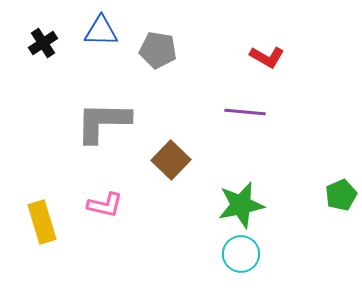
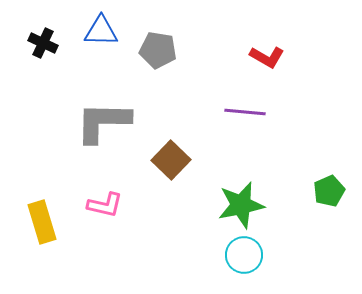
black cross: rotated 32 degrees counterclockwise
green pentagon: moved 12 px left, 4 px up
cyan circle: moved 3 px right, 1 px down
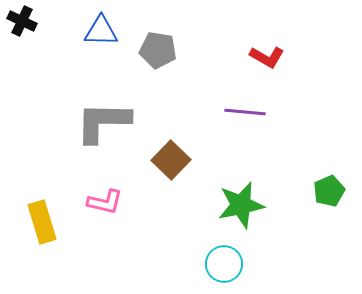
black cross: moved 21 px left, 22 px up
pink L-shape: moved 3 px up
cyan circle: moved 20 px left, 9 px down
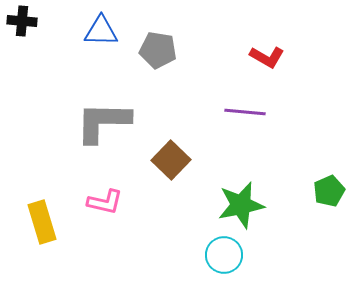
black cross: rotated 20 degrees counterclockwise
cyan circle: moved 9 px up
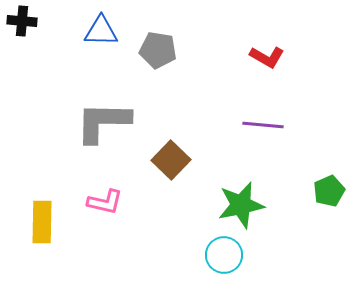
purple line: moved 18 px right, 13 px down
yellow rectangle: rotated 18 degrees clockwise
